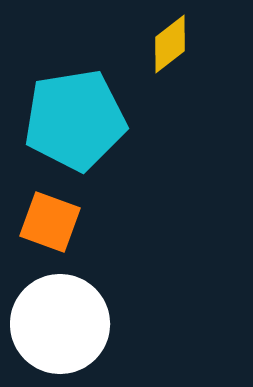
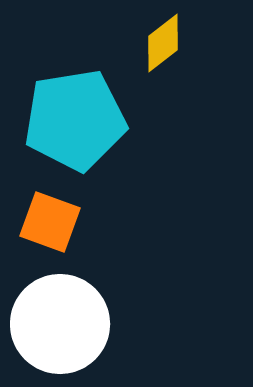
yellow diamond: moved 7 px left, 1 px up
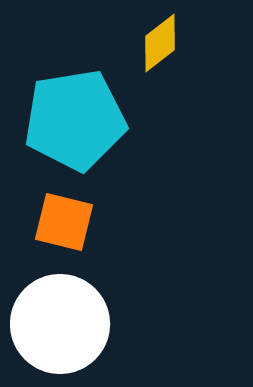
yellow diamond: moved 3 px left
orange square: moved 14 px right; rotated 6 degrees counterclockwise
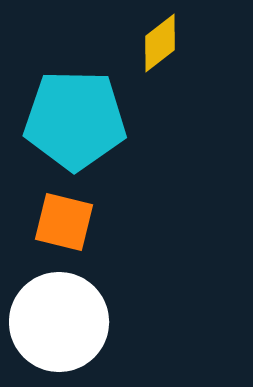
cyan pentagon: rotated 10 degrees clockwise
white circle: moved 1 px left, 2 px up
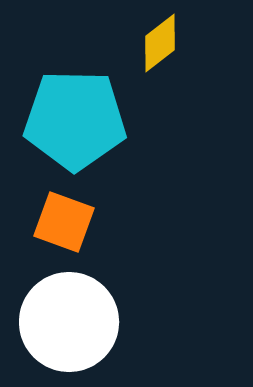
orange square: rotated 6 degrees clockwise
white circle: moved 10 px right
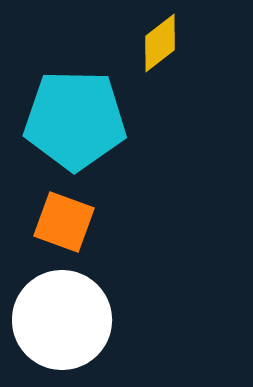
white circle: moved 7 px left, 2 px up
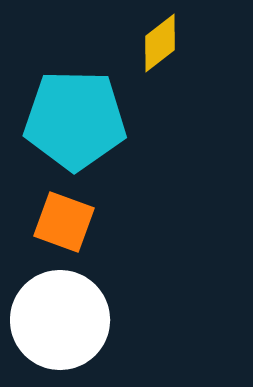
white circle: moved 2 px left
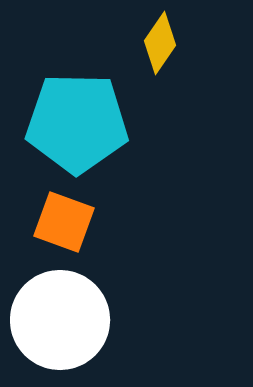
yellow diamond: rotated 18 degrees counterclockwise
cyan pentagon: moved 2 px right, 3 px down
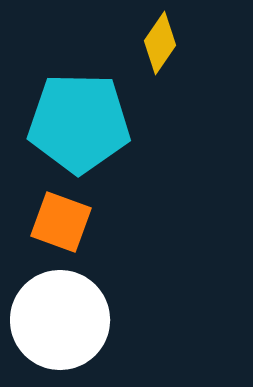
cyan pentagon: moved 2 px right
orange square: moved 3 px left
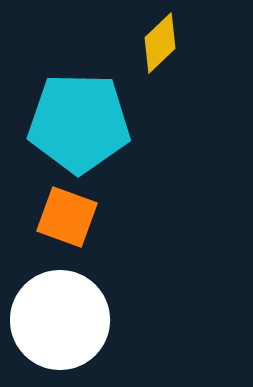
yellow diamond: rotated 12 degrees clockwise
orange square: moved 6 px right, 5 px up
